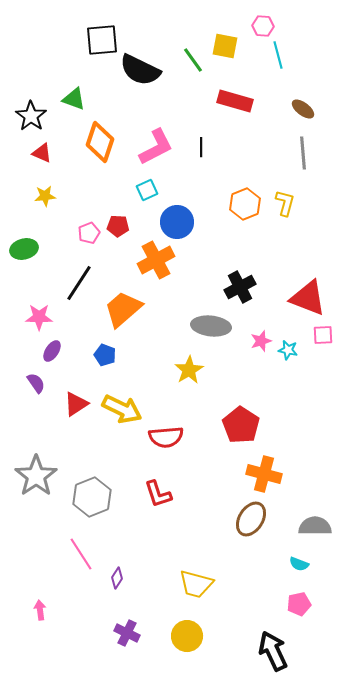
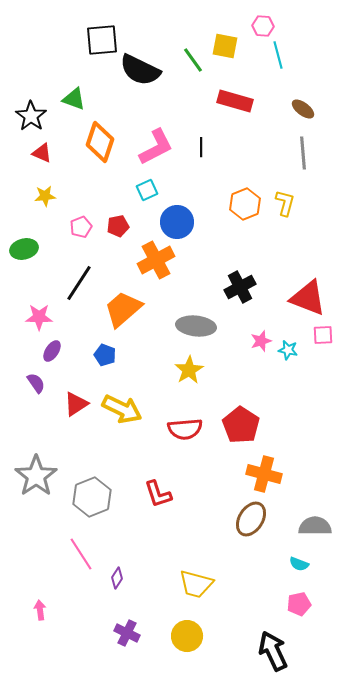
red pentagon at (118, 226): rotated 15 degrees counterclockwise
pink pentagon at (89, 233): moved 8 px left, 6 px up
gray ellipse at (211, 326): moved 15 px left
red semicircle at (166, 437): moved 19 px right, 8 px up
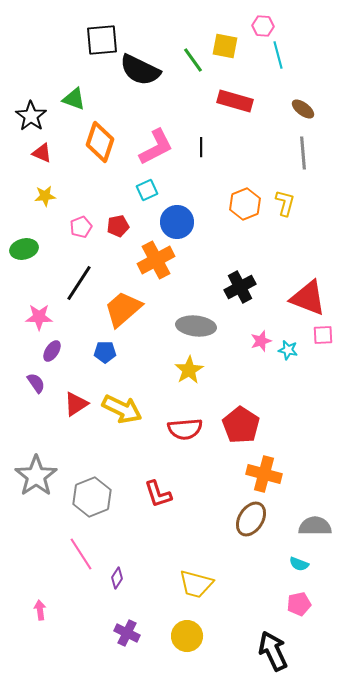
blue pentagon at (105, 355): moved 3 px up; rotated 20 degrees counterclockwise
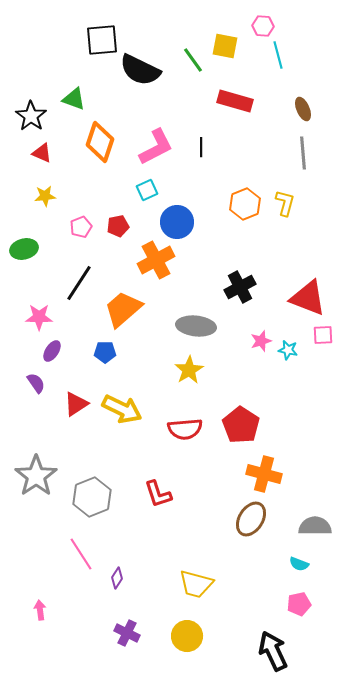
brown ellipse at (303, 109): rotated 30 degrees clockwise
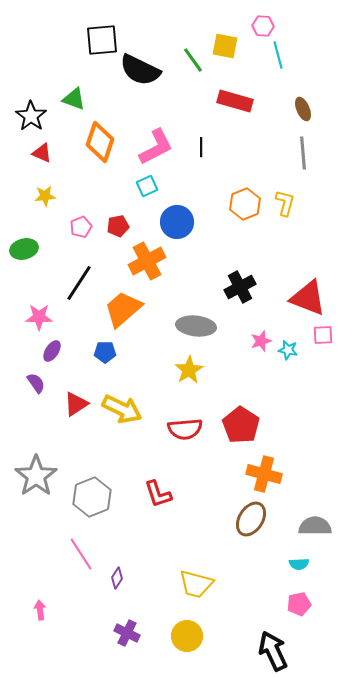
cyan square at (147, 190): moved 4 px up
orange cross at (156, 260): moved 9 px left, 1 px down
cyan semicircle at (299, 564): rotated 24 degrees counterclockwise
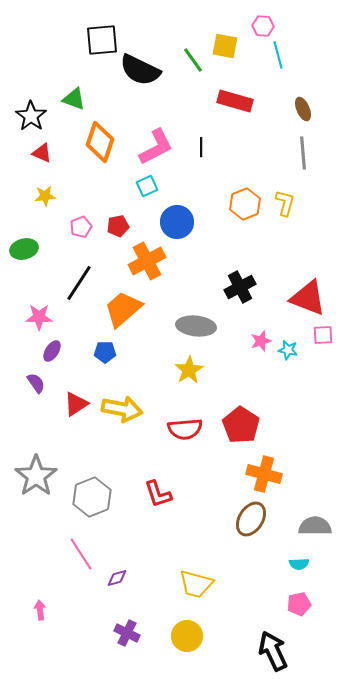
yellow arrow at (122, 409): rotated 15 degrees counterclockwise
purple diamond at (117, 578): rotated 40 degrees clockwise
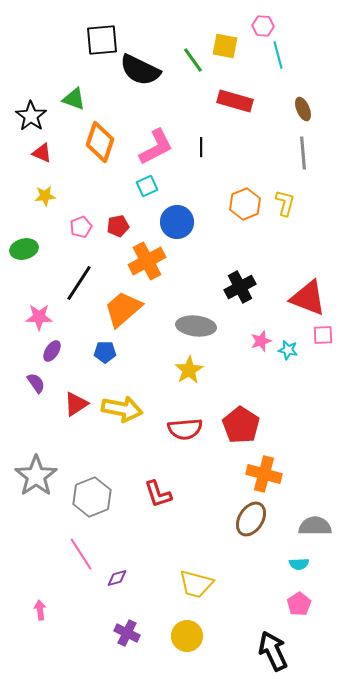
pink pentagon at (299, 604): rotated 20 degrees counterclockwise
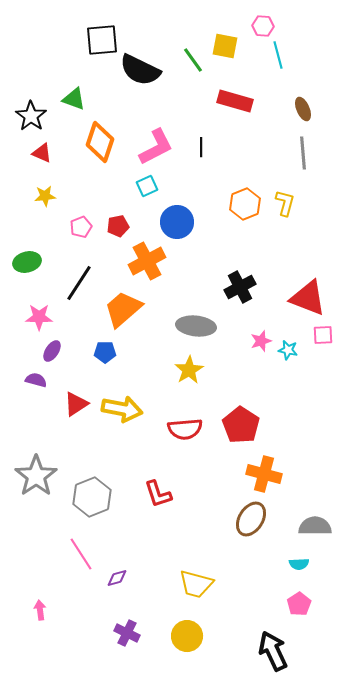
green ellipse at (24, 249): moved 3 px right, 13 px down
purple semicircle at (36, 383): moved 3 px up; rotated 40 degrees counterclockwise
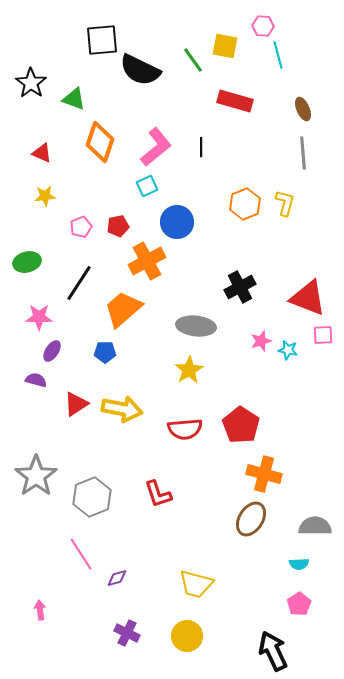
black star at (31, 116): moved 33 px up
pink L-shape at (156, 147): rotated 12 degrees counterclockwise
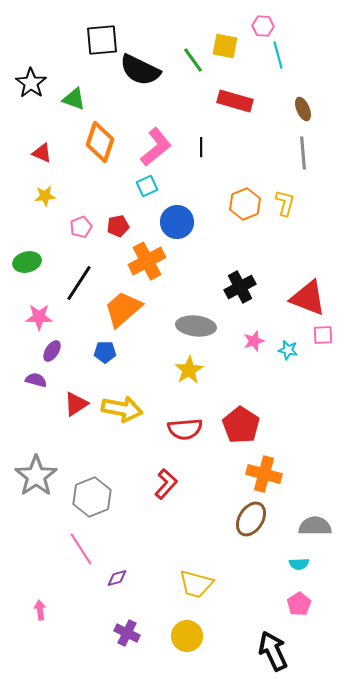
pink star at (261, 341): moved 7 px left
red L-shape at (158, 494): moved 8 px right, 10 px up; rotated 120 degrees counterclockwise
pink line at (81, 554): moved 5 px up
